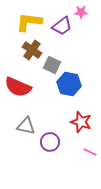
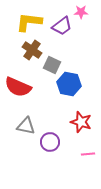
pink line: moved 2 px left, 2 px down; rotated 32 degrees counterclockwise
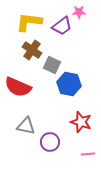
pink star: moved 2 px left
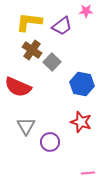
pink star: moved 7 px right, 1 px up
gray square: moved 3 px up; rotated 18 degrees clockwise
blue hexagon: moved 13 px right
gray triangle: rotated 48 degrees clockwise
pink line: moved 19 px down
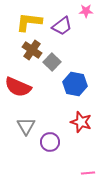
blue hexagon: moved 7 px left
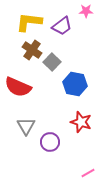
pink line: rotated 24 degrees counterclockwise
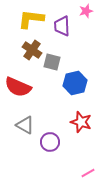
pink star: rotated 16 degrees counterclockwise
yellow L-shape: moved 2 px right, 3 px up
purple trapezoid: rotated 125 degrees clockwise
gray square: rotated 30 degrees counterclockwise
blue hexagon: moved 1 px up; rotated 25 degrees counterclockwise
gray triangle: moved 1 px left, 1 px up; rotated 30 degrees counterclockwise
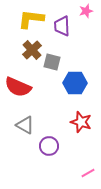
brown cross: rotated 12 degrees clockwise
blue hexagon: rotated 15 degrees clockwise
purple circle: moved 1 px left, 4 px down
